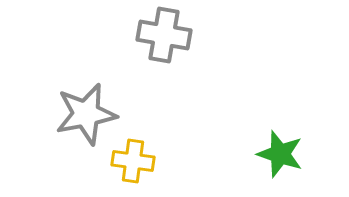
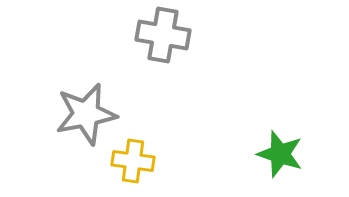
gray cross: moved 1 px left
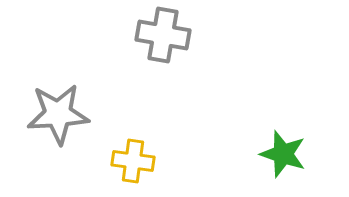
gray star: moved 28 px left; rotated 8 degrees clockwise
green star: moved 3 px right
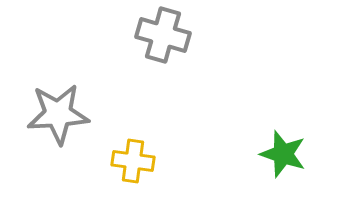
gray cross: rotated 6 degrees clockwise
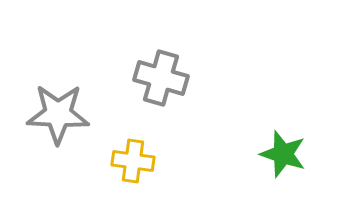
gray cross: moved 2 px left, 43 px down
gray star: rotated 6 degrees clockwise
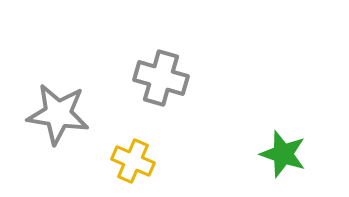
gray star: rotated 6 degrees clockwise
yellow cross: rotated 15 degrees clockwise
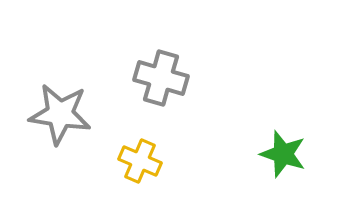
gray star: moved 2 px right
yellow cross: moved 7 px right
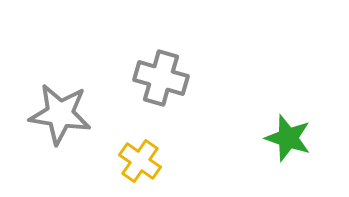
green star: moved 5 px right, 16 px up
yellow cross: rotated 12 degrees clockwise
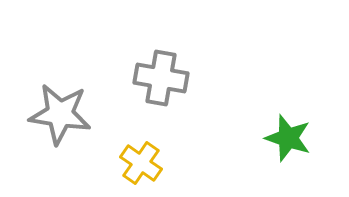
gray cross: rotated 6 degrees counterclockwise
yellow cross: moved 1 px right, 2 px down
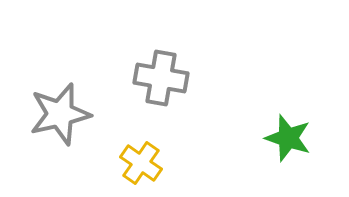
gray star: rotated 22 degrees counterclockwise
